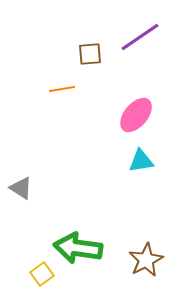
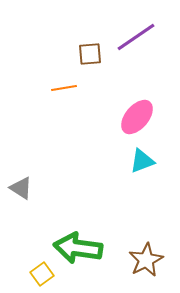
purple line: moved 4 px left
orange line: moved 2 px right, 1 px up
pink ellipse: moved 1 px right, 2 px down
cyan triangle: moved 1 px right; rotated 12 degrees counterclockwise
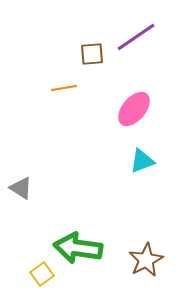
brown square: moved 2 px right
pink ellipse: moved 3 px left, 8 px up
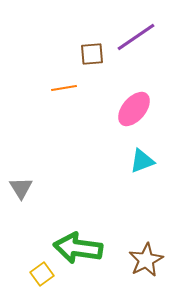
gray triangle: rotated 25 degrees clockwise
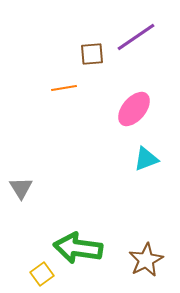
cyan triangle: moved 4 px right, 2 px up
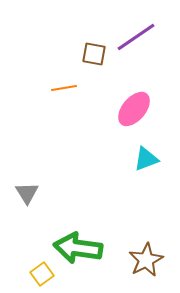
brown square: moved 2 px right; rotated 15 degrees clockwise
gray triangle: moved 6 px right, 5 px down
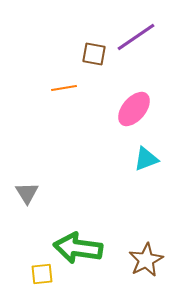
yellow square: rotated 30 degrees clockwise
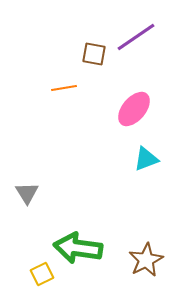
yellow square: rotated 20 degrees counterclockwise
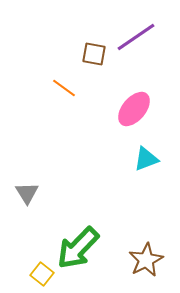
orange line: rotated 45 degrees clockwise
green arrow: rotated 54 degrees counterclockwise
yellow square: rotated 25 degrees counterclockwise
